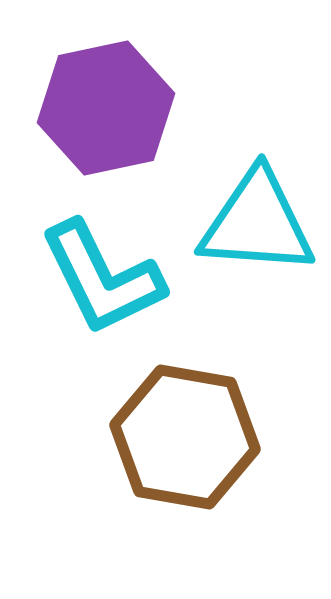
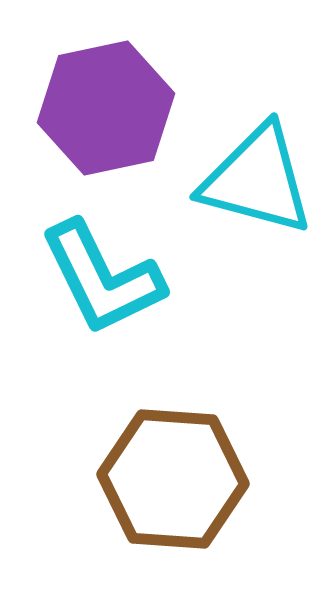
cyan triangle: moved 43 px up; rotated 11 degrees clockwise
brown hexagon: moved 12 px left, 42 px down; rotated 6 degrees counterclockwise
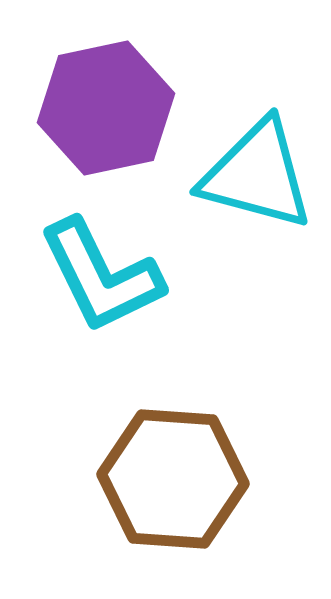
cyan triangle: moved 5 px up
cyan L-shape: moved 1 px left, 2 px up
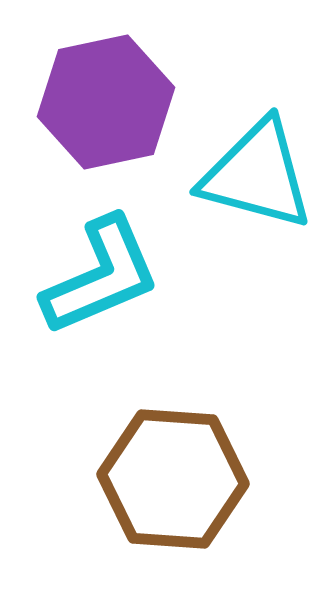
purple hexagon: moved 6 px up
cyan L-shape: rotated 87 degrees counterclockwise
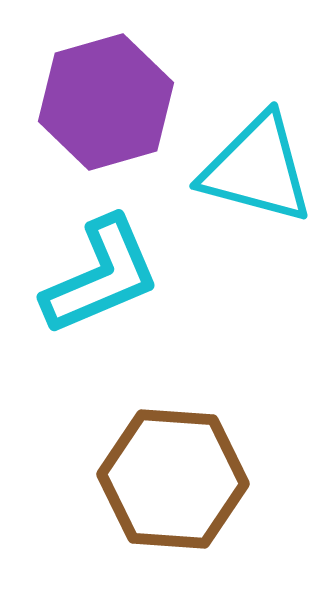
purple hexagon: rotated 4 degrees counterclockwise
cyan triangle: moved 6 px up
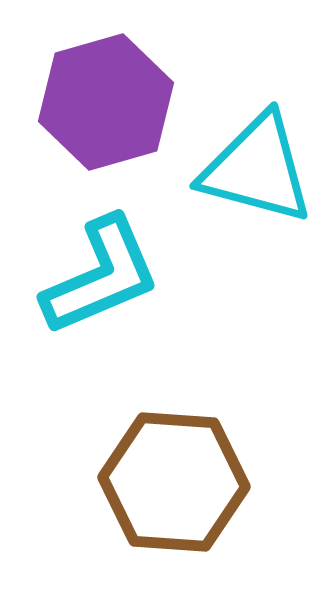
brown hexagon: moved 1 px right, 3 px down
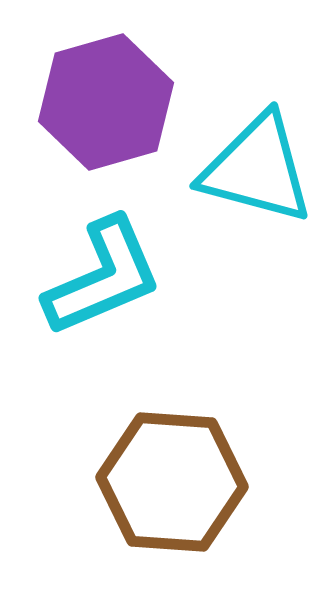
cyan L-shape: moved 2 px right, 1 px down
brown hexagon: moved 2 px left
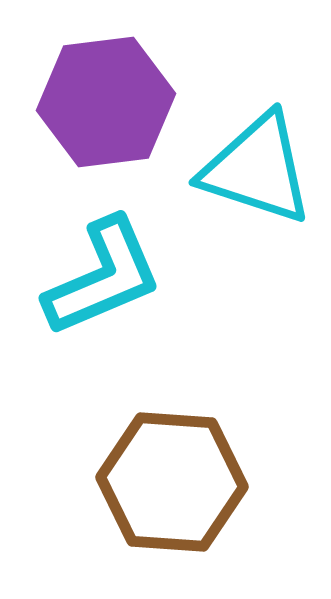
purple hexagon: rotated 9 degrees clockwise
cyan triangle: rotated 3 degrees clockwise
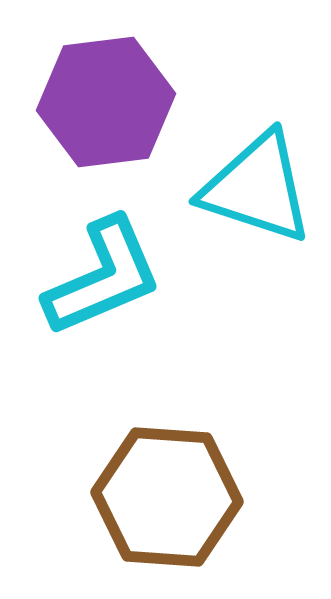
cyan triangle: moved 19 px down
brown hexagon: moved 5 px left, 15 px down
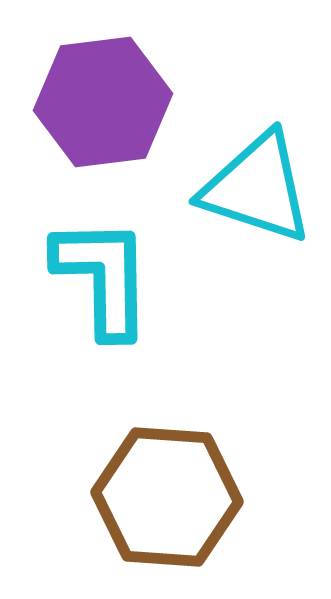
purple hexagon: moved 3 px left
cyan L-shape: rotated 68 degrees counterclockwise
